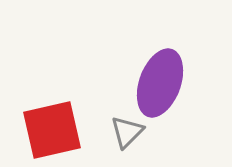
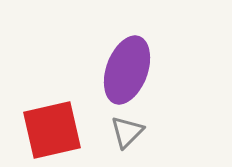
purple ellipse: moved 33 px left, 13 px up
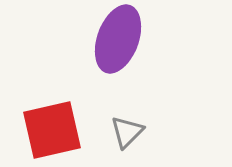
purple ellipse: moved 9 px left, 31 px up
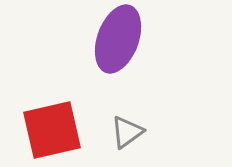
gray triangle: rotated 9 degrees clockwise
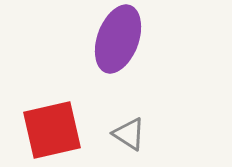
gray triangle: moved 2 px right, 2 px down; rotated 51 degrees counterclockwise
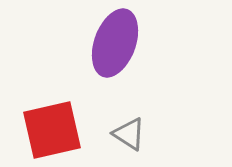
purple ellipse: moved 3 px left, 4 px down
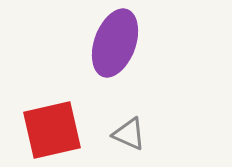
gray triangle: rotated 9 degrees counterclockwise
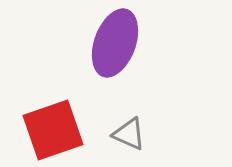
red square: moved 1 px right; rotated 6 degrees counterclockwise
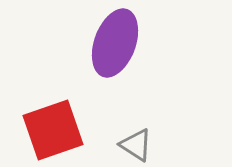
gray triangle: moved 7 px right, 11 px down; rotated 9 degrees clockwise
